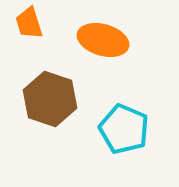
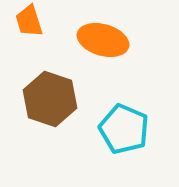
orange trapezoid: moved 2 px up
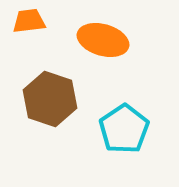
orange trapezoid: rotated 100 degrees clockwise
cyan pentagon: rotated 15 degrees clockwise
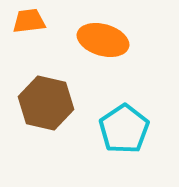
brown hexagon: moved 4 px left, 4 px down; rotated 6 degrees counterclockwise
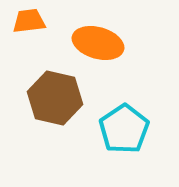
orange ellipse: moved 5 px left, 3 px down
brown hexagon: moved 9 px right, 5 px up
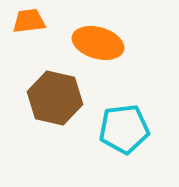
cyan pentagon: rotated 27 degrees clockwise
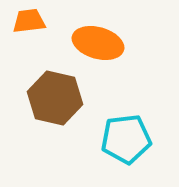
cyan pentagon: moved 2 px right, 10 px down
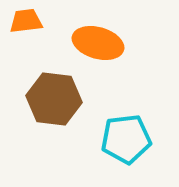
orange trapezoid: moved 3 px left
brown hexagon: moved 1 px left, 1 px down; rotated 6 degrees counterclockwise
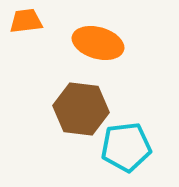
brown hexagon: moved 27 px right, 10 px down
cyan pentagon: moved 8 px down
